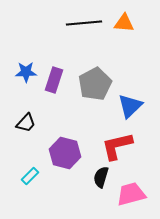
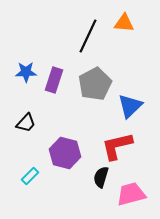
black line: moved 4 px right, 13 px down; rotated 60 degrees counterclockwise
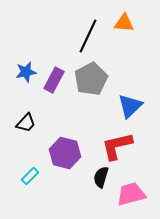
blue star: rotated 10 degrees counterclockwise
purple rectangle: rotated 10 degrees clockwise
gray pentagon: moved 4 px left, 5 px up
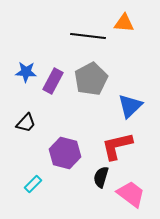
black line: rotated 72 degrees clockwise
blue star: rotated 15 degrees clockwise
purple rectangle: moved 1 px left, 1 px down
cyan rectangle: moved 3 px right, 8 px down
pink trapezoid: rotated 52 degrees clockwise
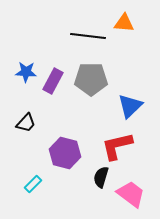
gray pentagon: rotated 28 degrees clockwise
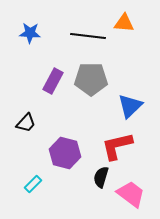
blue star: moved 4 px right, 39 px up
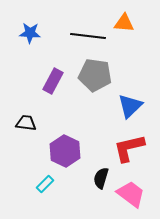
gray pentagon: moved 4 px right, 4 px up; rotated 8 degrees clockwise
black trapezoid: rotated 125 degrees counterclockwise
red L-shape: moved 12 px right, 2 px down
purple hexagon: moved 2 px up; rotated 12 degrees clockwise
black semicircle: moved 1 px down
cyan rectangle: moved 12 px right
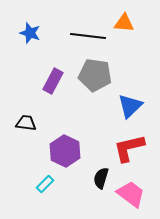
blue star: rotated 15 degrees clockwise
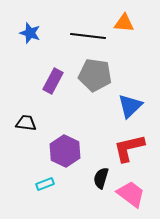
cyan rectangle: rotated 24 degrees clockwise
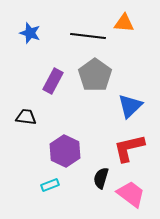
gray pentagon: rotated 28 degrees clockwise
black trapezoid: moved 6 px up
cyan rectangle: moved 5 px right, 1 px down
